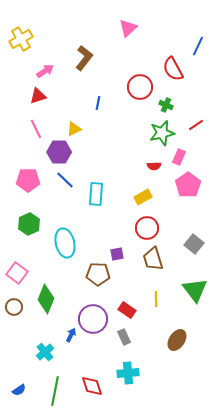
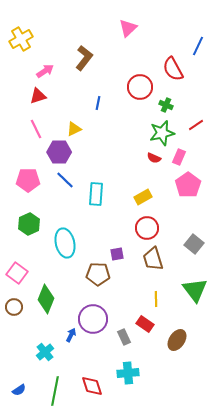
red semicircle at (154, 166): moved 8 px up; rotated 24 degrees clockwise
red rectangle at (127, 310): moved 18 px right, 14 px down
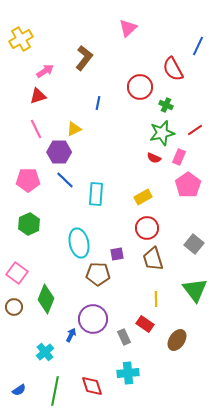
red line at (196, 125): moved 1 px left, 5 px down
cyan ellipse at (65, 243): moved 14 px right
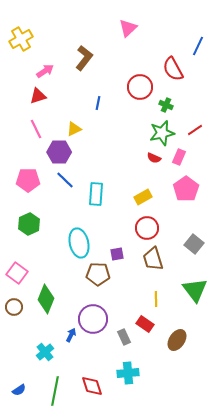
pink pentagon at (188, 185): moved 2 px left, 4 px down
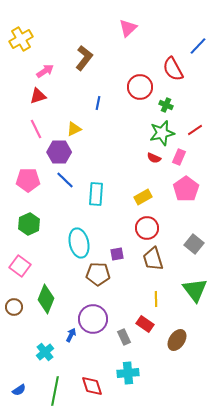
blue line at (198, 46): rotated 18 degrees clockwise
pink square at (17, 273): moved 3 px right, 7 px up
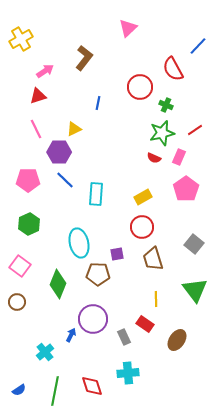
red circle at (147, 228): moved 5 px left, 1 px up
green diamond at (46, 299): moved 12 px right, 15 px up
brown circle at (14, 307): moved 3 px right, 5 px up
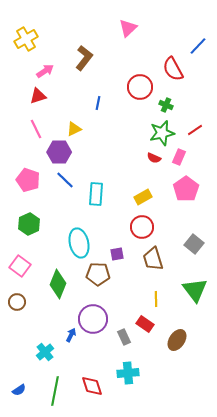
yellow cross at (21, 39): moved 5 px right
pink pentagon at (28, 180): rotated 20 degrees clockwise
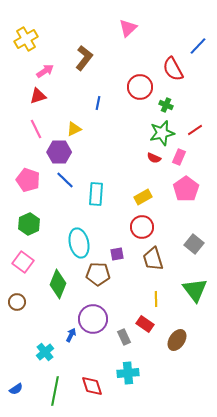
pink square at (20, 266): moved 3 px right, 4 px up
blue semicircle at (19, 390): moved 3 px left, 1 px up
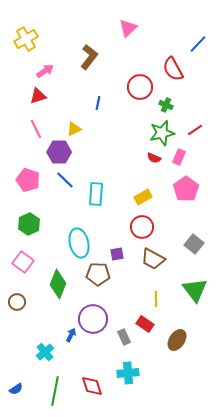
blue line at (198, 46): moved 2 px up
brown L-shape at (84, 58): moved 5 px right, 1 px up
brown trapezoid at (153, 259): rotated 45 degrees counterclockwise
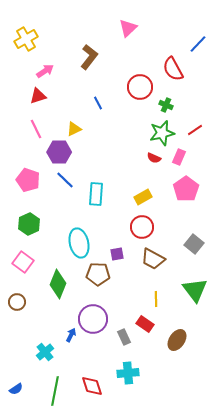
blue line at (98, 103): rotated 40 degrees counterclockwise
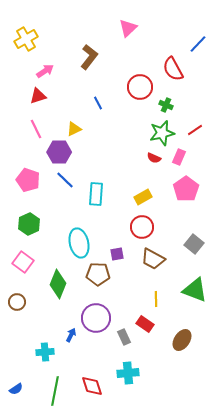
green triangle at (195, 290): rotated 32 degrees counterclockwise
purple circle at (93, 319): moved 3 px right, 1 px up
brown ellipse at (177, 340): moved 5 px right
cyan cross at (45, 352): rotated 36 degrees clockwise
